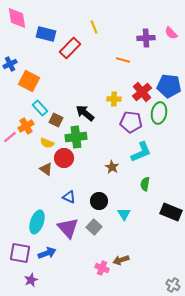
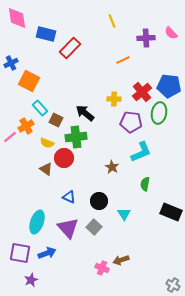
yellow line: moved 18 px right, 6 px up
orange line: rotated 40 degrees counterclockwise
blue cross: moved 1 px right, 1 px up
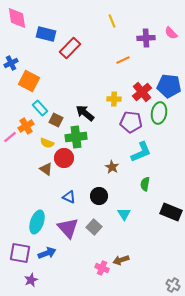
black circle: moved 5 px up
